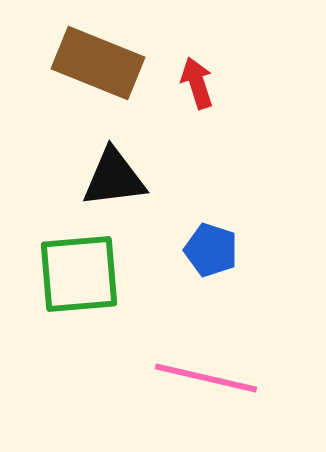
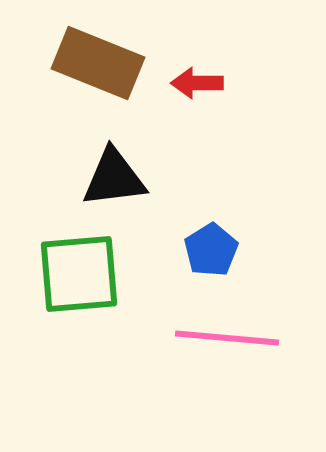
red arrow: rotated 72 degrees counterclockwise
blue pentagon: rotated 22 degrees clockwise
pink line: moved 21 px right, 40 px up; rotated 8 degrees counterclockwise
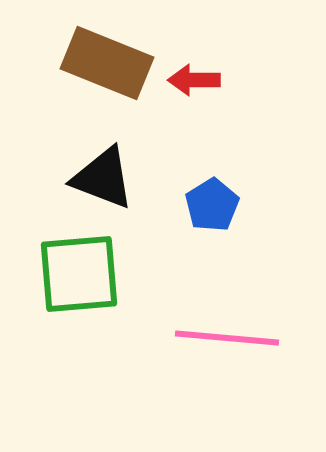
brown rectangle: moved 9 px right
red arrow: moved 3 px left, 3 px up
black triangle: moved 11 px left; rotated 28 degrees clockwise
blue pentagon: moved 1 px right, 45 px up
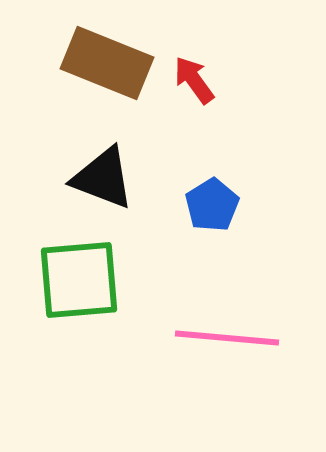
red arrow: rotated 54 degrees clockwise
green square: moved 6 px down
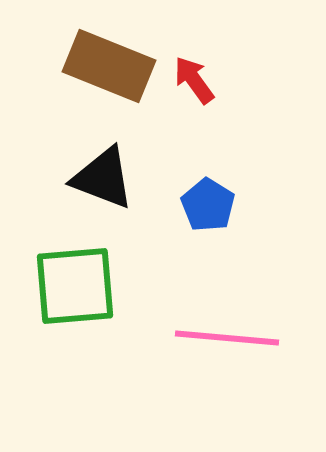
brown rectangle: moved 2 px right, 3 px down
blue pentagon: moved 4 px left; rotated 8 degrees counterclockwise
green square: moved 4 px left, 6 px down
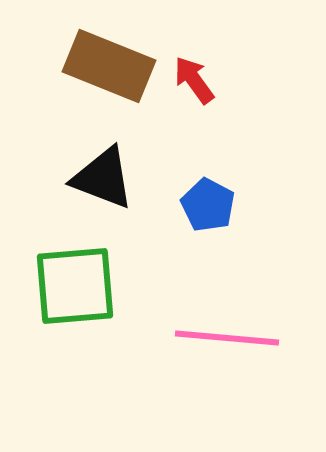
blue pentagon: rotated 4 degrees counterclockwise
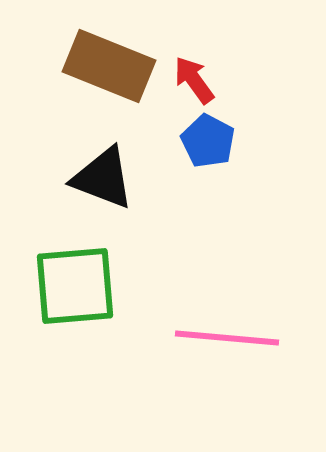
blue pentagon: moved 64 px up
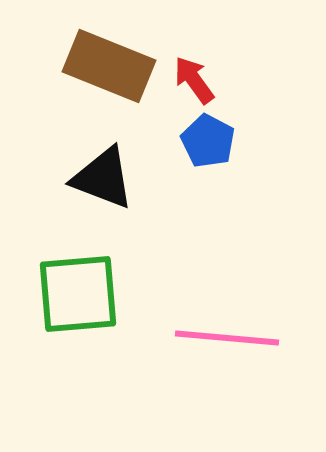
green square: moved 3 px right, 8 px down
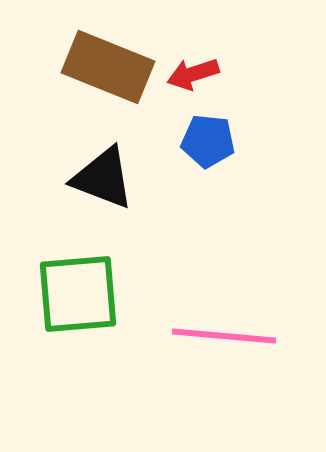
brown rectangle: moved 1 px left, 1 px down
red arrow: moved 1 px left, 6 px up; rotated 72 degrees counterclockwise
blue pentagon: rotated 22 degrees counterclockwise
pink line: moved 3 px left, 2 px up
